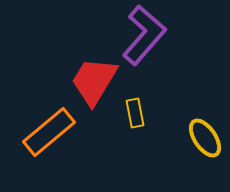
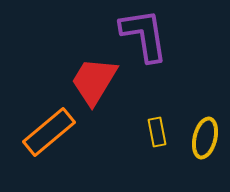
purple L-shape: rotated 50 degrees counterclockwise
yellow rectangle: moved 22 px right, 19 px down
yellow ellipse: rotated 48 degrees clockwise
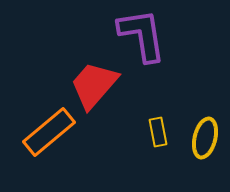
purple L-shape: moved 2 px left
red trapezoid: moved 4 px down; rotated 10 degrees clockwise
yellow rectangle: moved 1 px right
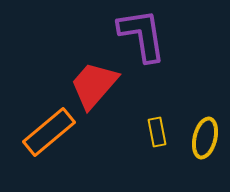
yellow rectangle: moved 1 px left
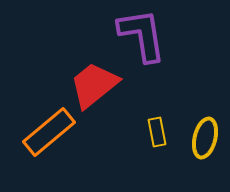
red trapezoid: rotated 10 degrees clockwise
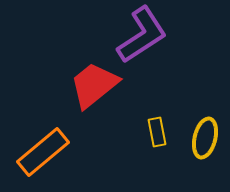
purple L-shape: rotated 66 degrees clockwise
orange rectangle: moved 6 px left, 20 px down
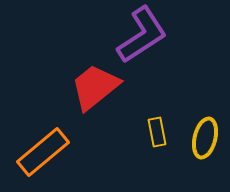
red trapezoid: moved 1 px right, 2 px down
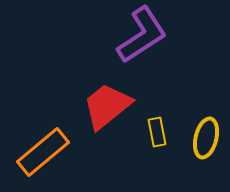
red trapezoid: moved 12 px right, 19 px down
yellow ellipse: moved 1 px right
